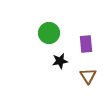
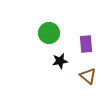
brown triangle: rotated 18 degrees counterclockwise
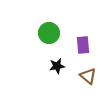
purple rectangle: moved 3 px left, 1 px down
black star: moved 3 px left, 5 px down
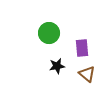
purple rectangle: moved 1 px left, 3 px down
brown triangle: moved 1 px left, 2 px up
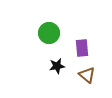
brown triangle: moved 1 px down
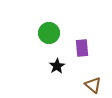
black star: rotated 21 degrees counterclockwise
brown triangle: moved 6 px right, 10 px down
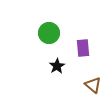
purple rectangle: moved 1 px right
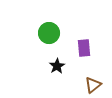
purple rectangle: moved 1 px right
brown triangle: rotated 42 degrees clockwise
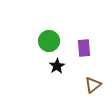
green circle: moved 8 px down
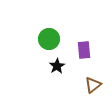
green circle: moved 2 px up
purple rectangle: moved 2 px down
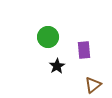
green circle: moved 1 px left, 2 px up
